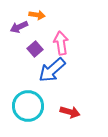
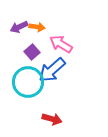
orange arrow: moved 12 px down
pink arrow: moved 1 px down; rotated 50 degrees counterclockwise
purple square: moved 3 px left, 3 px down
cyan circle: moved 24 px up
red arrow: moved 18 px left, 7 px down
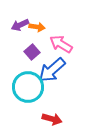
purple arrow: moved 1 px right, 2 px up
cyan circle: moved 5 px down
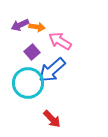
pink arrow: moved 1 px left, 3 px up
cyan circle: moved 4 px up
red arrow: rotated 30 degrees clockwise
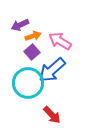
orange arrow: moved 4 px left, 9 px down; rotated 28 degrees counterclockwise
red arrow: moved 4 px up
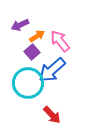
orange arrow: moved 4 px right; rotated 14 degrees counterclockwise
pink arrow: rotated 20 degrees clockwise
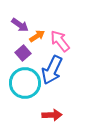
purple arrow: rotated 120 degrees counterclockwise
purple square: moved 9 px left, 1 px down
blue arrow: rotated 24 degrees counterclockwise
cyan circle: moved 3 px left
red arrow: rotated 48 degrees counterclockwise
